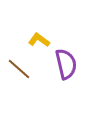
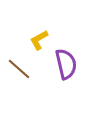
yellow L-shape: rotated 65 degrees counterclockwise
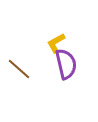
yellow L-shape: moved 17 px right, 3 px down
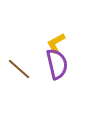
purple semicircle: moved 9 px left
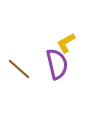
yellow L-shape: moved 10 px right
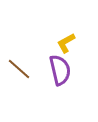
purple semicircle: moved 3 px right, 6 px down
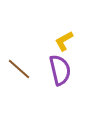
yellow L-shape: moved 2 px left, 2 px up
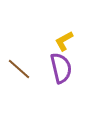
purple semicircle: moved 1 px right, 2 px up
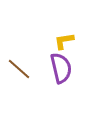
yellow L-shape: rotated 20 degrees clockwise
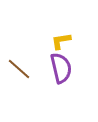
yellow L-shape: moved 3 px left
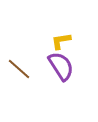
purple semicircle: moved 2 px up; rotated 20 degrees counterclockwise
